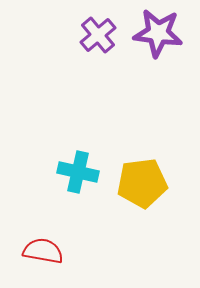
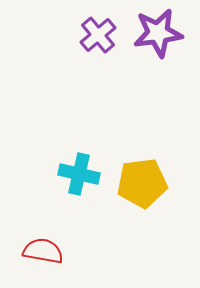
purple star: rotated 15 degrees counterclockwise
cyan cross: moved 1 px right, 2 px down
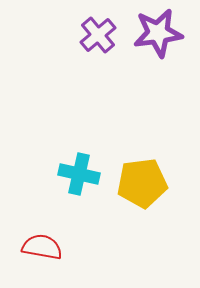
red semicircle: moved 1 px left, 4 px up
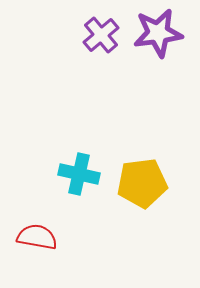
purple cross: moved 3 px right
red semicircle: moved 5 px left, 10 px up
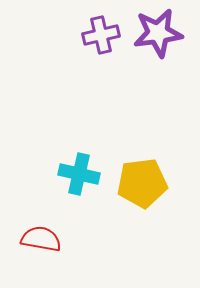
purple cross: rotated 27 degrees clockwise
red semicircle: moved 4 px right, 2 px down
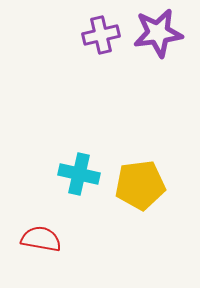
yellow pentagon: moved 2 px left, 2 px down
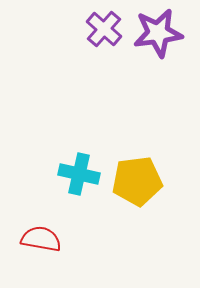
purple cross: moved 3 px right, 6 px up; rotated 36 degrees counterclockwise
yellow pentagon: moved 3 px left, 4 px up
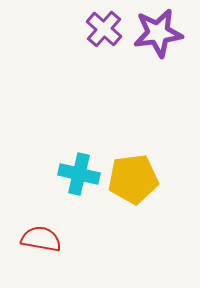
yellow pentagon: moved 4 px left, 2 px up
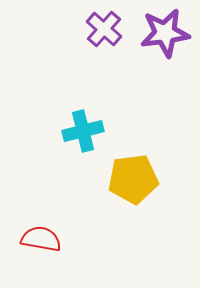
purple star: moved 7 px right
cyan cross: moved 4 px right, 43 px up; rotated 27 degrees counterclockwise
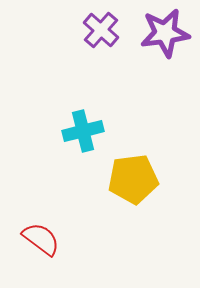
purple cross: moved 3 px left, 1 px down
red semicircle: rotated 27 degrees clockwise
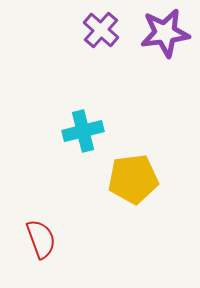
red semicircle: rotated 33 degrees clockwise
